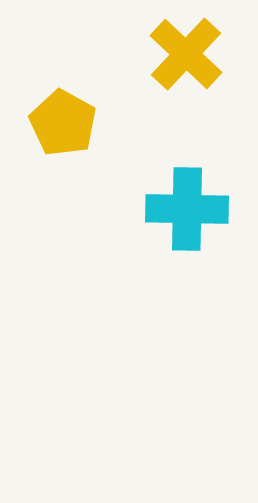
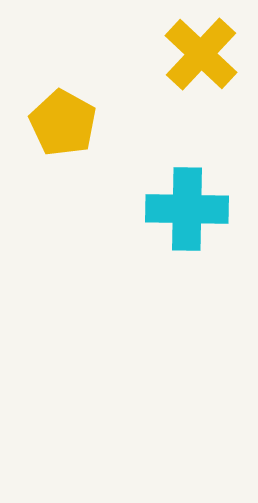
yellow cross: moved 15 px right
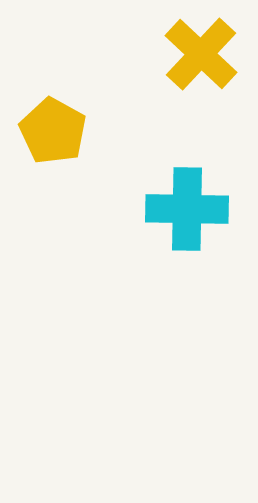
yellow pentagon: moved 10 px left, 8 px down
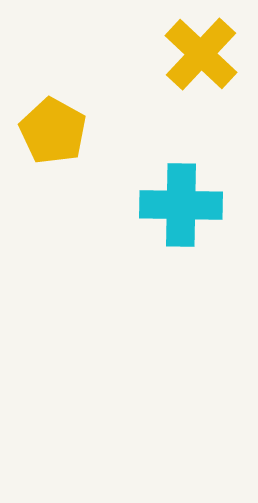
cyan cross: moved 6 px left, 4 px up
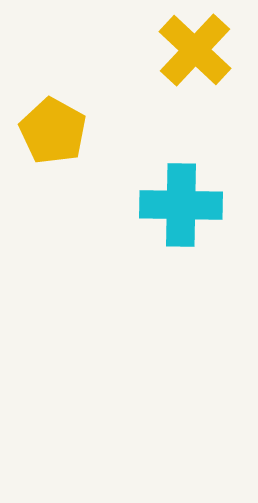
yellow cross: moved 6 px left, 4 px up
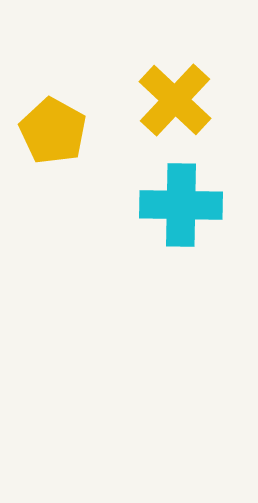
yellow cross: moved 20 px left, 50 px down
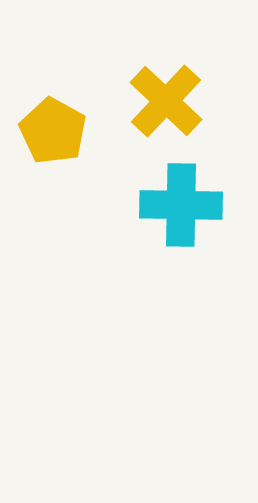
yellow cross: moved 9 px left, 1 px down
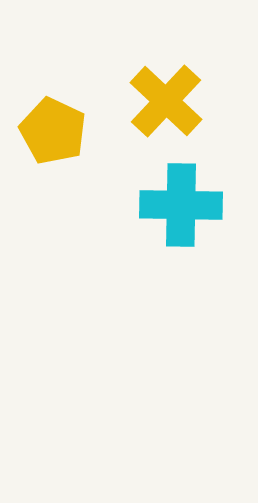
yellow pentagon: rotated 4 degrees counterclockwise
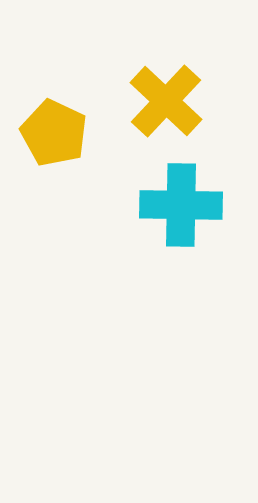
yellow pentagon: moved 1 px right, 2 px down
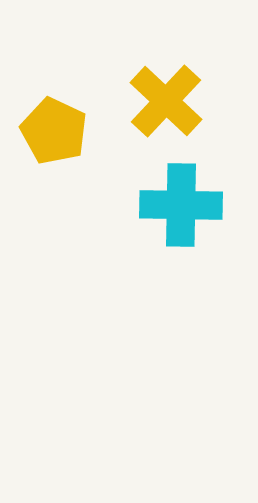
yellow pentagon: moved 2 px up
